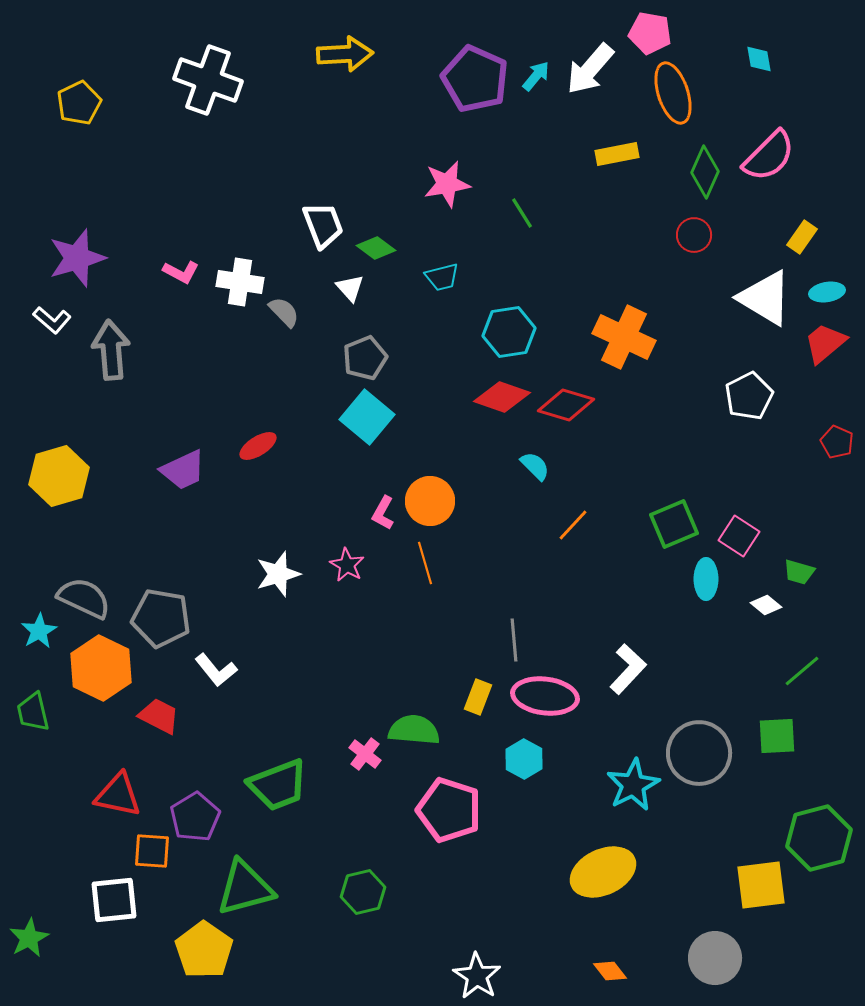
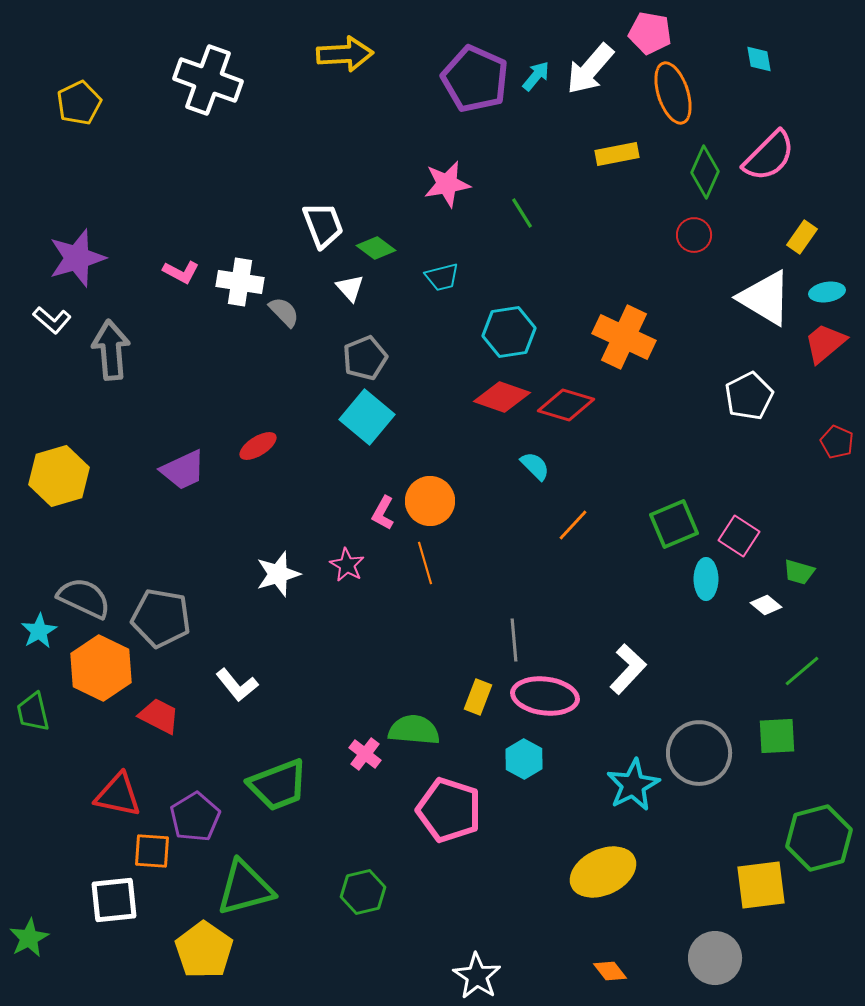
white L-shape at (216, 670): moved 21 px right, 15 px down
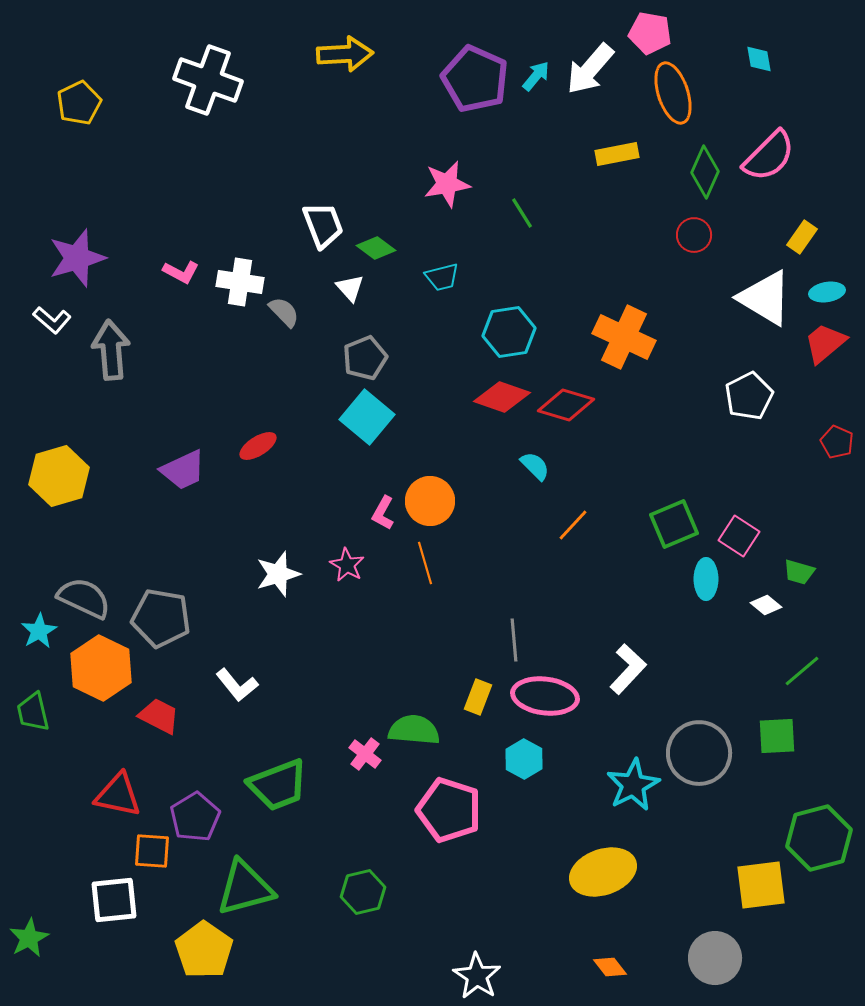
yellow ellipse at (603, 872): rotated 6 degrees clockwise
orange diamond at (610, 971): moved 4 px up
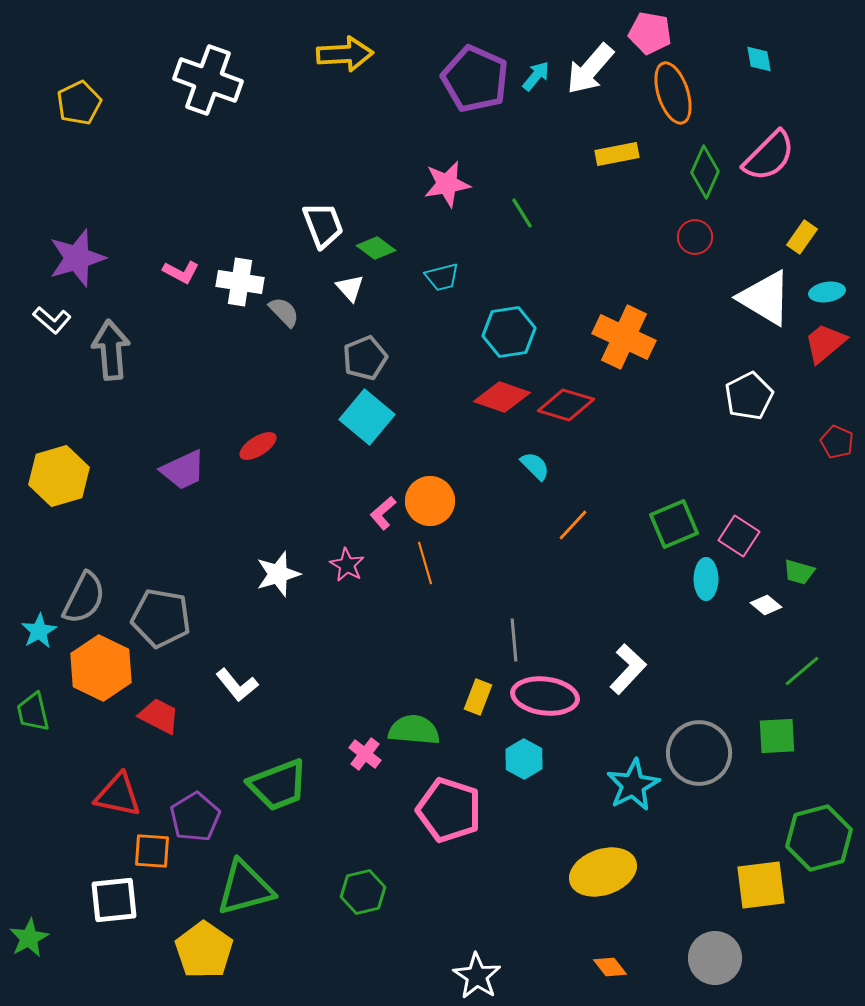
red circle at (694, 235): moved 1 px right, 2 px down
pink L-shape at (383, 513): rotated 20 degrees clockwise
gray semicircle at (84, 598): rotated 92 degrees clockwise
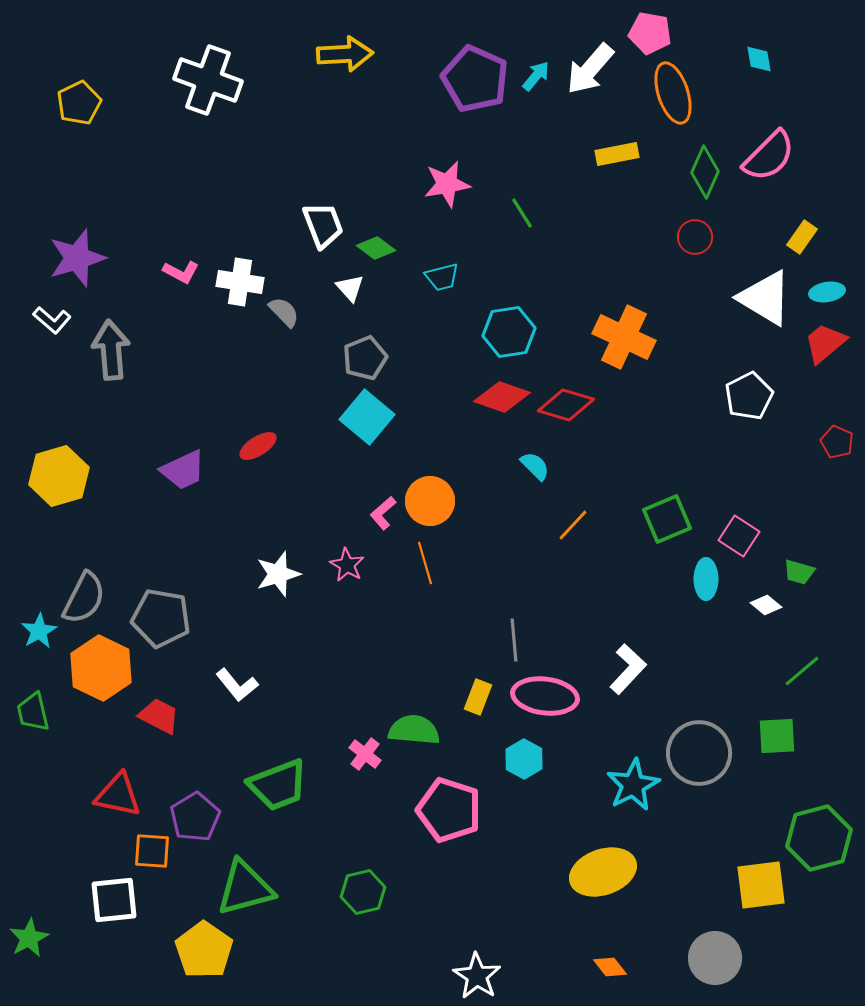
green square at (674, 524): moved 7 px left, 5 px up
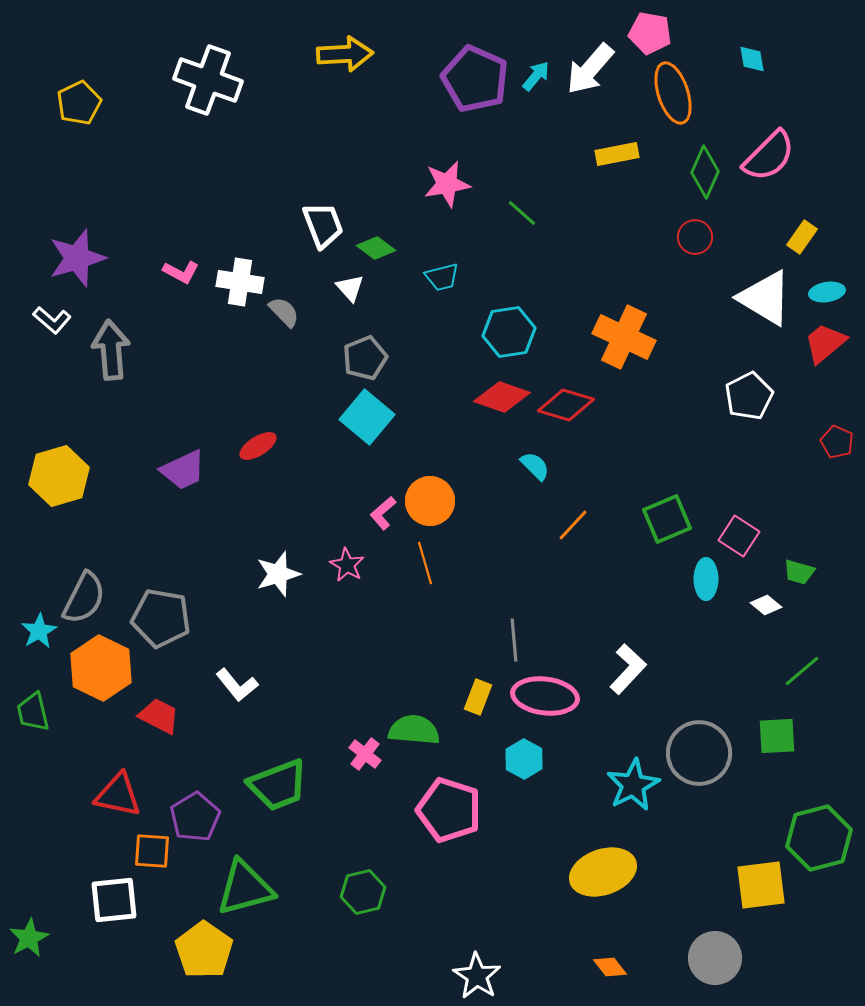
cyan diamond at (759, 59): moved 7 px left
green line at (522, 213): rotated 16 degrees counterclockwise
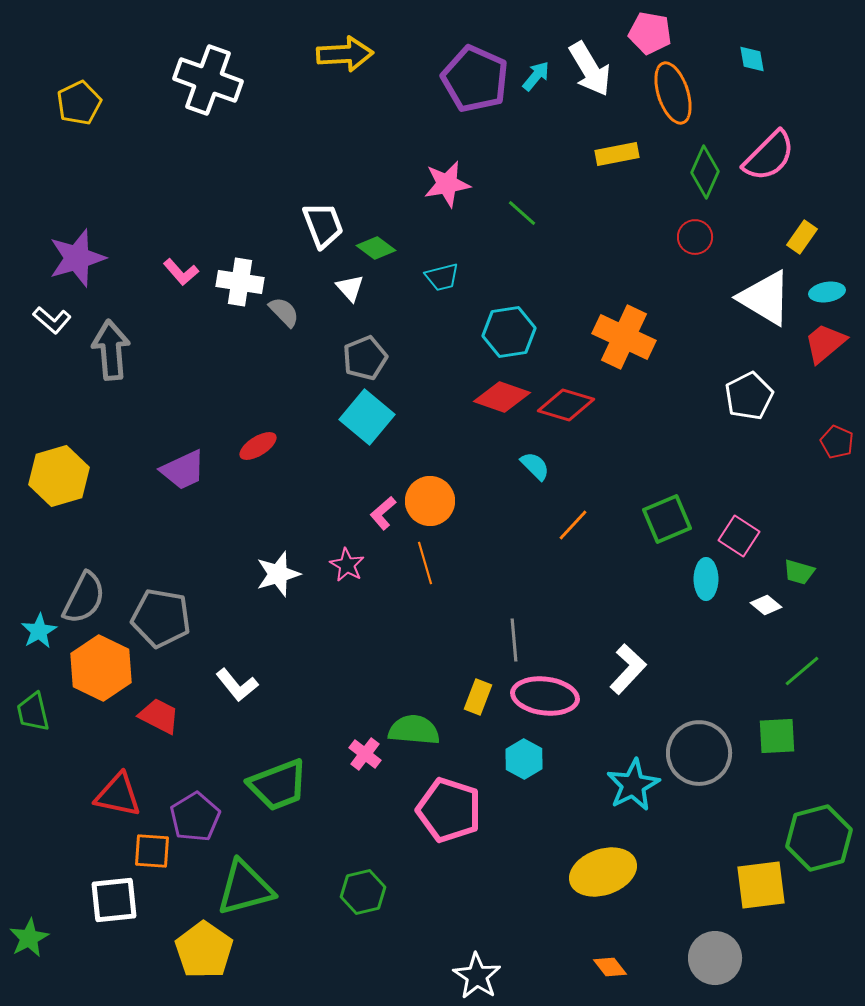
white arrow at (590, 69): rotated 72 degrees counterclockwise
pink L-shape at (181, 272): rotated 21 degrees clockwise
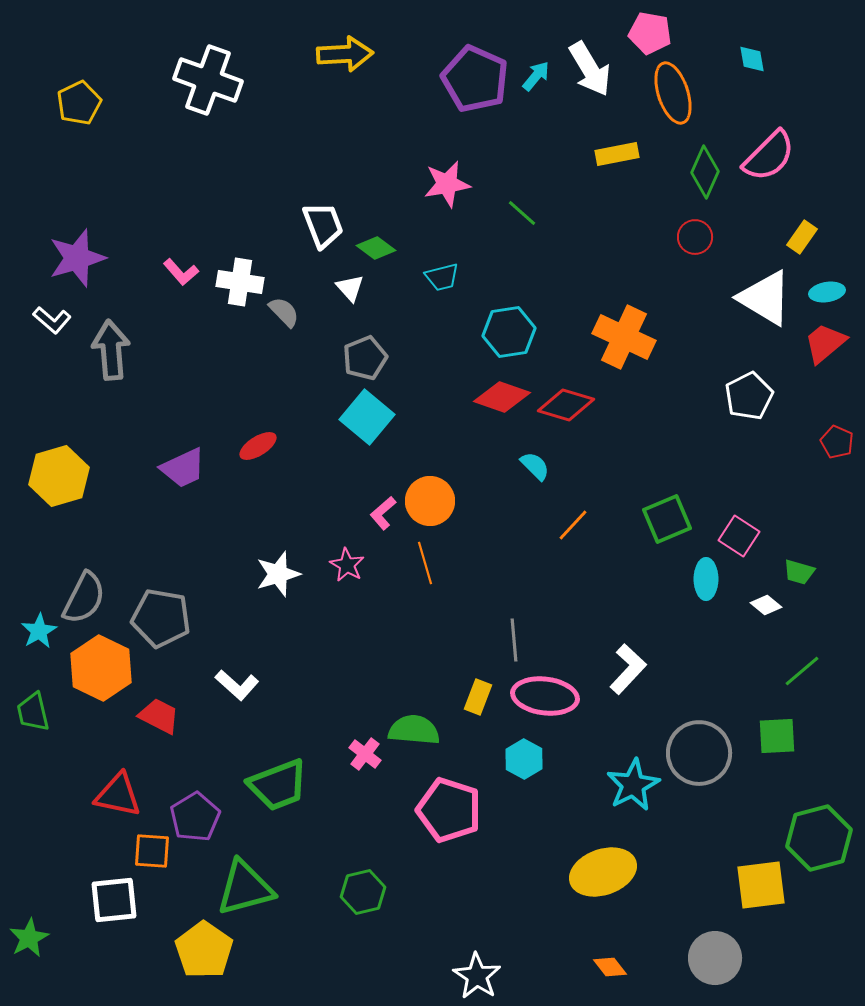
purple trapezoid at (183, 470): moved 2 px up
white L-shape at (237, 685): rotated 9 degrees counterclockwise
